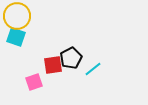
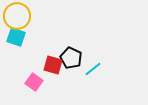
black pentagon: rotated 20 degrees counterclockwise
red square: rotated 24 degrees clockwise
pink square: rotated 36 degrees counterclockwise
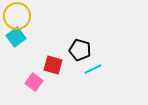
cyan square: rotated 36 degrees clockwise
black pentagon: moved 9 px right, 8 px up; rotated 10 degrees counterclockwise
cyan line: rotated 12 degrees clockwise
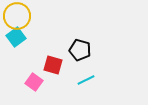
cyan line: moved 7 px left, 11 px down
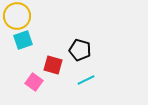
cyan square: moved 7 px right, 3 px down; rotated 18 degrees clockwise
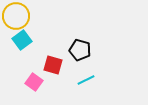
yellow circle: moved 1 px left
cyan square: moved 1 px left; rotated 18 degrees counterclockwise
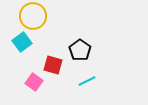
yellow circle: moved 17 px right
cyan square: moved 2 px down
black pentagon: rotated 20 degrees clockwise
cyan line: moved 1 px right, 1 px down
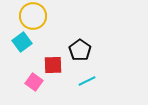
red square: rotated 18 degrees counterclockwise
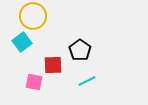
pink square: rotated 24 degrees counterclockwise
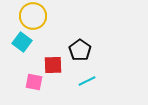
cyan square: rotated 18 degrees counterclockwise
